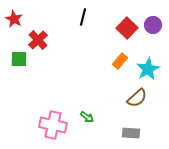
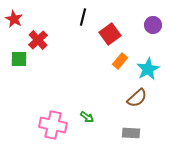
red square: moved 17 px left, 6 px down; rotated 10 degrees clockwise
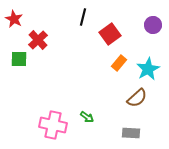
orange rectangle: moved 1 px left, 2 px down
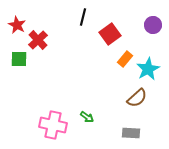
red star: moved 3 px right, 6 px down
orange rectangle: moved 6 px right, 4 px up
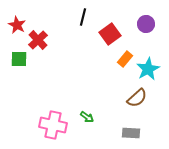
purple circle: moved 7 px left, 1 px up
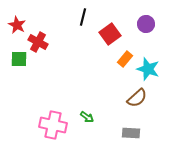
red cross: moved 2 px down; rotated 18 degrees counterclockwise
cyan star: rotated 25 degrees counterclockwise
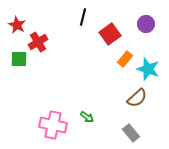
red cross: rotated 30 degrees clockwise
gray rectangle: rotated 48 degrees clockwise
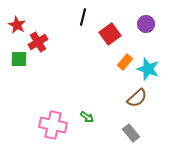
orange rectangle: moved 3 px down
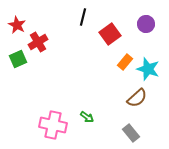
green square: moved 1 px left; rotated 24 degrees counterclockwise
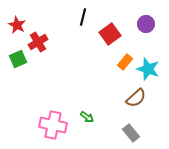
brown semicircle: moved 1 px left
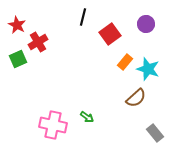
gray rectangle: moved 24 px right
